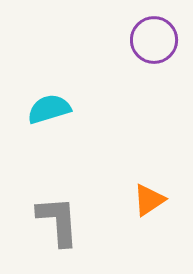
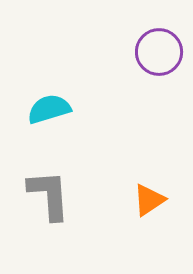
purple circle: moved 5 px right, 12 px down
gray L-shape: moved 9 px left, 26 px up
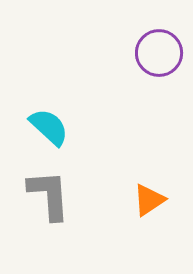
purple circle: moved 1 px down
cyan semicircle: moved 18 px down; rotated 60 degrees clockwise
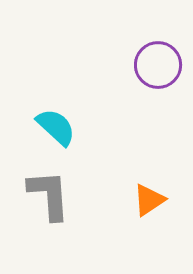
purple circle: moved 1 px left, 12 px down
cyan semicircle: moved 7 px right
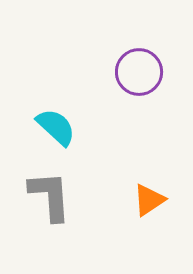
purple circle: moved 19 px left, 7 px down
gray L-shape: moved 1 px right, 1 px down
